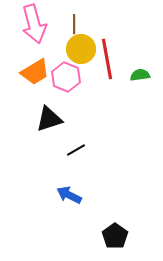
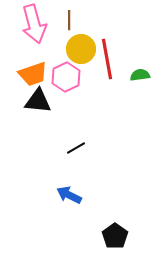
brown line: moved 5 px left, 4 px up
orange trapezoid: moved 2 px left, 2 px down; rotated 12 degrees clockwise
pink hexagon: rotated 12 degrees clockwise
black triangle: moved 11 px left, 18 px up; rotated 24 degrees clockwise
black line: moved 2 px up
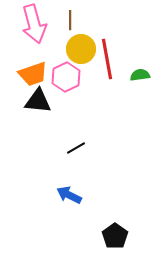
brown line: moved 1 px right
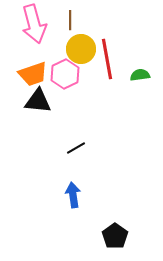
pink hexagon: moved 1 px left, 3 px up
blue arrow: moved 4 px right; rotated 55 degrees clockwise
